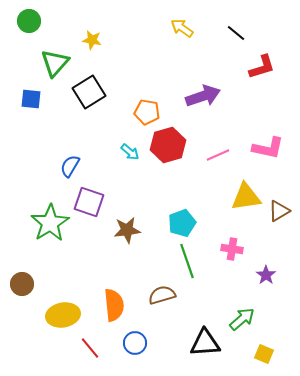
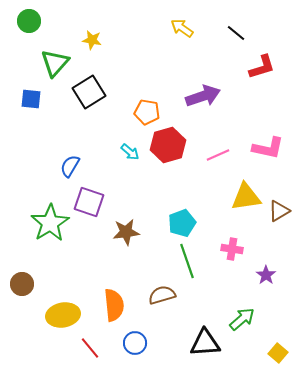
brown star: moved 1 px left, 2 px down
yellow square: moved 14 px right, 1 px up; rotated 18 degrees clockwise
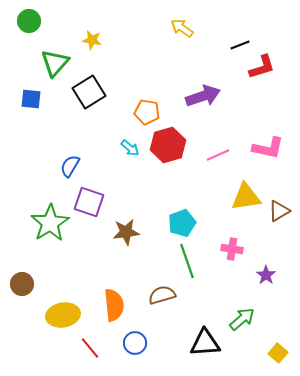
black line: moved 4 px right, 12 px down; rotated 60 degrees counterclockwise
cyan arrow: moved 4 px up
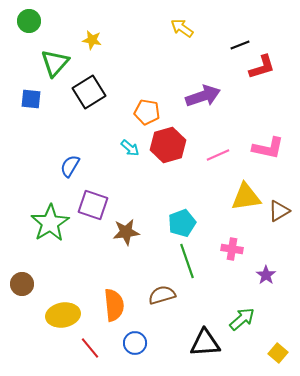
purple square: moved 4 px right, 3 px down
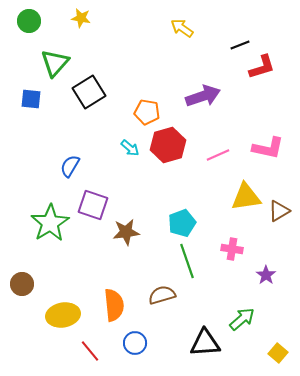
yellow star: moved 11 px left, 22 px up
red line: moved 3 px down
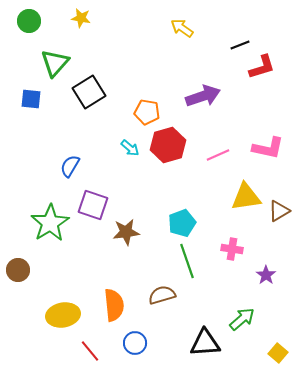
brown circle: moved 4 px left, 14 px up
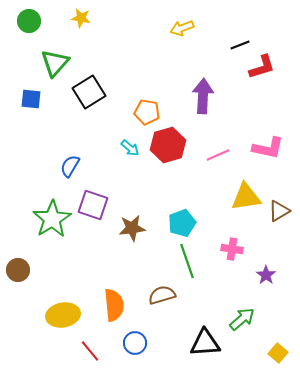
yellow arrow: rotated 55 degrees counterclockwise
purple arrow: rotated 68 degrees counterclockwise
green star: moved 2 px right, 4 px up
brown star: moved 6 px right, 4 px up
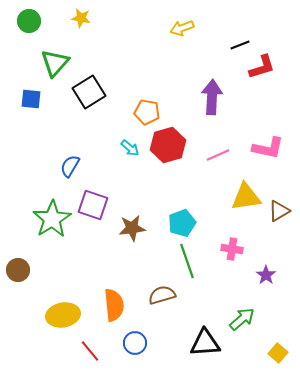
purple arrow: moved 9 px right, 1 px down
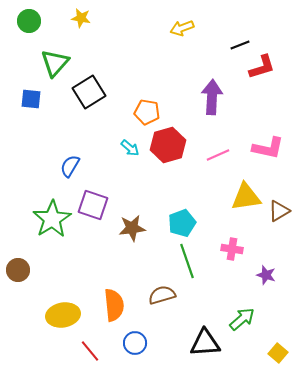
purple star: rotated 18 degrees counterclockwise
